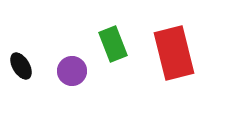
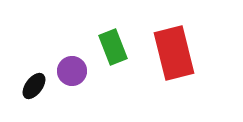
green rectangle: moved 3 px down
black ellipse: moved 13 px right, 20 px down; rotated 68 degrees clockwise
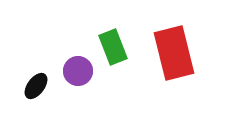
purple circle: moved 6 px right
black ellipse: moved 2 px right
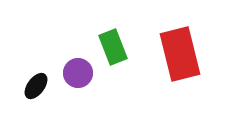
red rectangle: moved 6 px right, 1 px down
purple circle: moved 2 px down
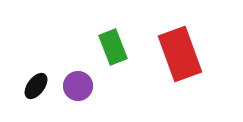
red rectangle: rotated 6 degrees counterclockwise
purple circle: moved 13 px down
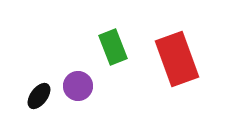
red rectangle: moved 3 px left, 5 px down
black ellipse: moved 3 px right, 10 px down
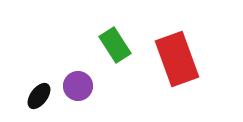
green rectangle: moved 2 px right, 2 px up; rotated 12 degrees counterclockwise
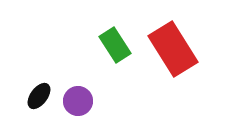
red rectangle: moved 4 px left, 10 px up; rotated 12 degrees counterclockwise
purple circle: moved 15 px down
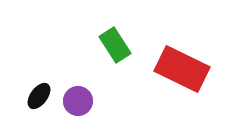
red rectangle: moved 9 px right, 20 px down; rotated 32 degrees counterclockwise
